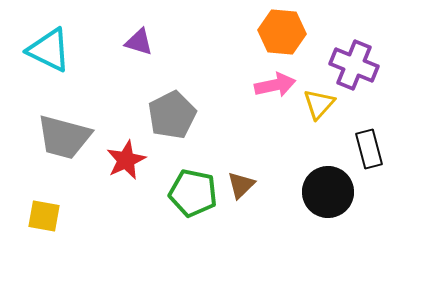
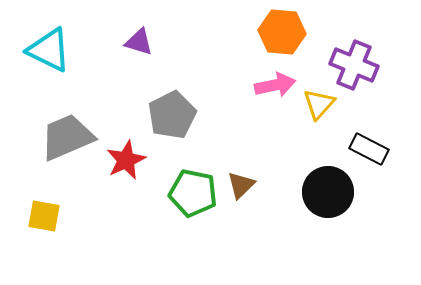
gray trapezoid: moved 3 px right; rotated 142 degrees clockwise
black rectangle: rotated 48 degrees counterclockwise
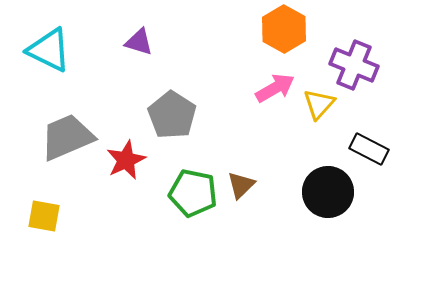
orange hexagon: moved 2 px right, 3 px up; rotated 24 degrees clockwise
pink arrow: moved 3 px down; rotated 18 degrees counterclockwise
gray pentagon: rotated 12 degrees counterclockwise
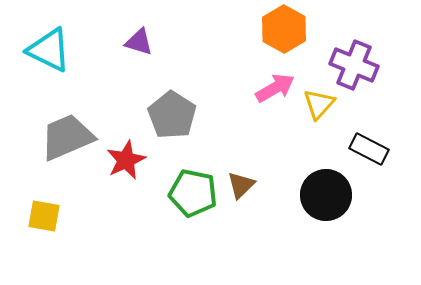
black circle: moved 2 px left, 3 px down
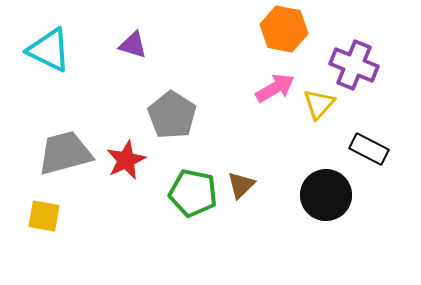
orange hexagon: rotated 18 degrees counterclockwise
purple triangle: moved 6 px left, 3 px down
gray trapezoid: moved 2 px left, 16 px down; rotated 8 degrees clockwise
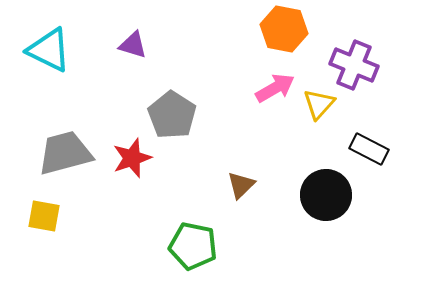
red star: moved 6 px right, 2 px up; rotated 6 degrees clockwise
green pentagon: moved 53 px down
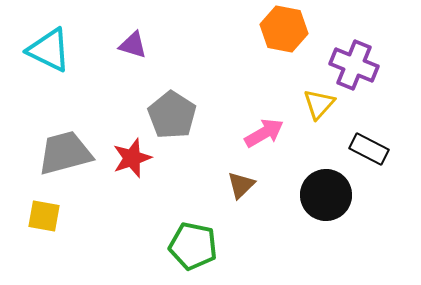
pink arrow: moved 11 px left, 45 px down
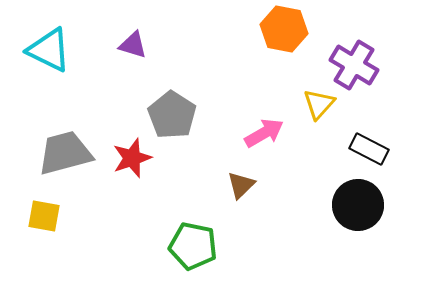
purple cross: rotated 9 degrees clockwise
black circle: moved 32 px right, 10 px down
